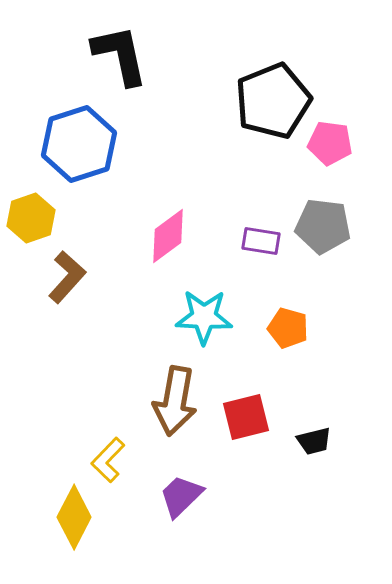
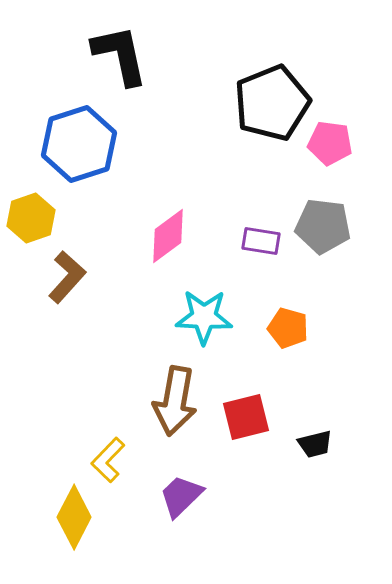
black pentagon: moved 1 px left, 2 px down
black trapezoid: moved 1 px right, 3 px down
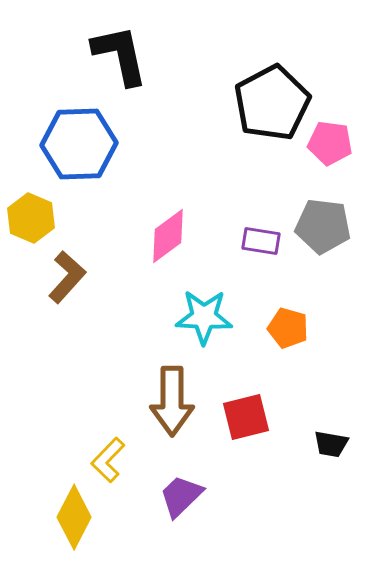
black pentagon: rotated 6 degrees counterclockwise
blue hexagon: rotated 16 degrees clockwise
yellow hexagon: rotated 18 degrees counterclockwise
brown arrow: moved 3 px left; rotated 10 degrees counterclockwise
black trapezoid: moved 16 px right; rotated 24 degrees clockwise
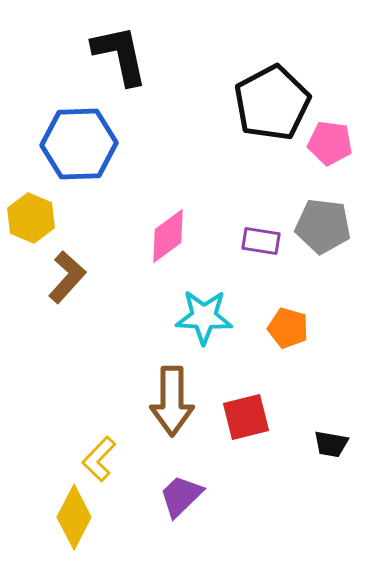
yellow L-shape: moved 9 px left, 1 px up
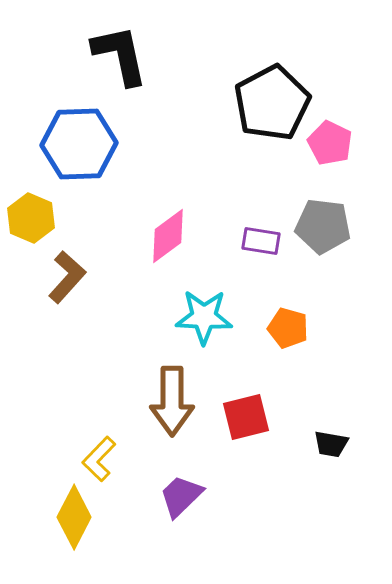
pink pentagon: rotated 18 degrees clockwise
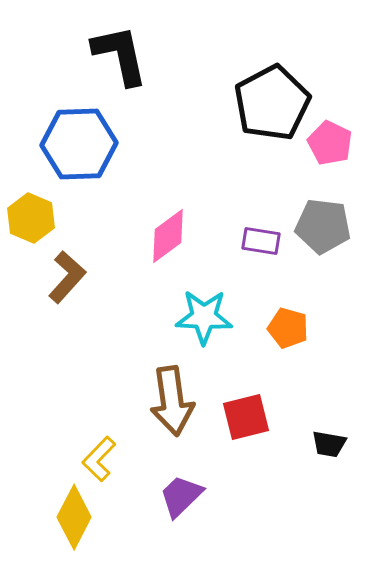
brown arrow: rotated 8 degrees counterclockwise
black trapezoid: moved 2 px left
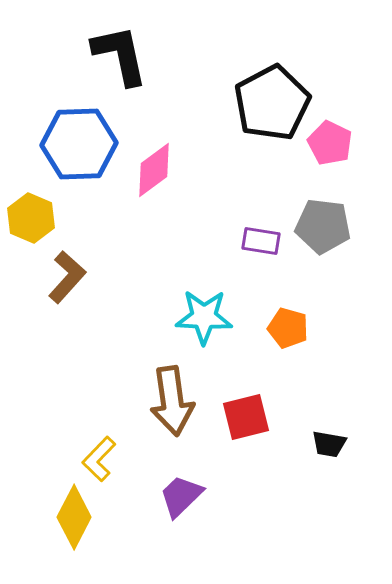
pink diamond: moved 14 px left, 66 px up
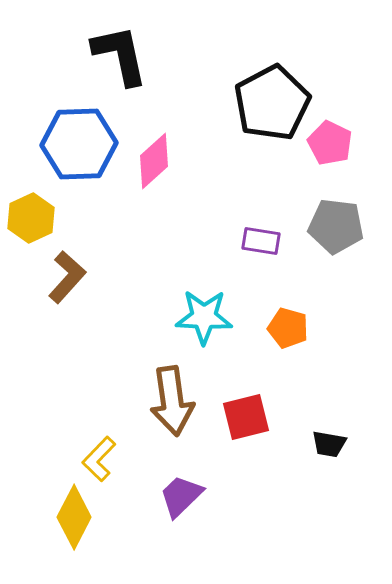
pink diamond: moved 9 px up; rotated 6 degrees counterclockwise
yellow hexagon: rotated 12 degrees clockwise
gray pentagon: moved 13 px right
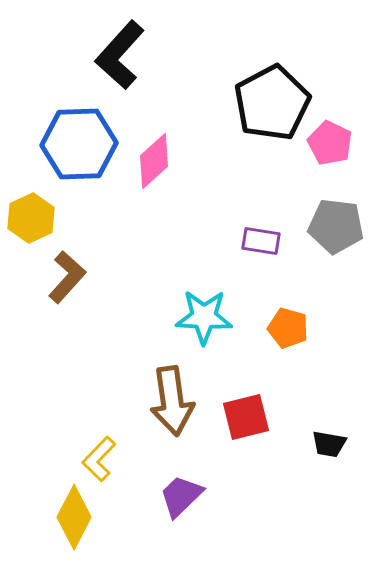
black L-shape: rotated 126 degrees counterclockwise
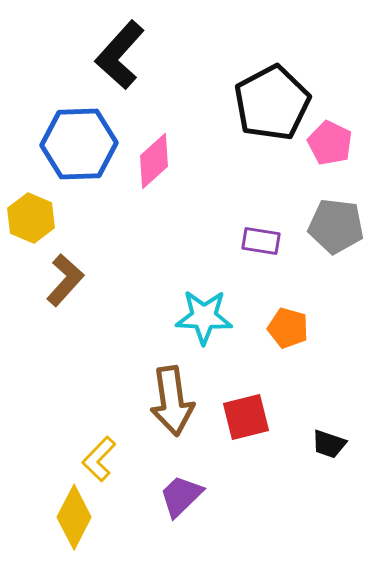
yellow hexagon: rotated 12 degrees counterclockwise
brown L-shape: moved 2 px left, 3 px down
black trapezoid: rotated 9 degrees clockwise
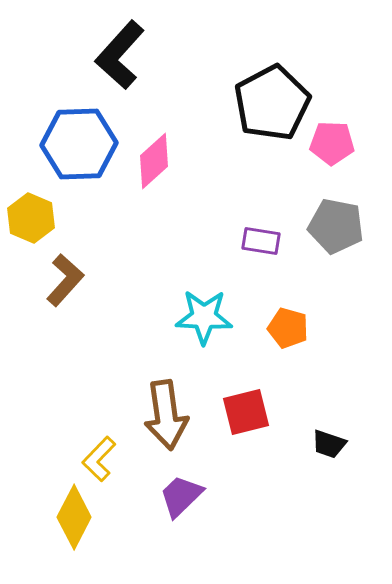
pink pentagon: moved 2 px right; rotated 24 degrees counterclockwise
gray pentagon: rotated 4 degrees clockwise
brown arrow: moved 6 px left, 14 px down
red square: moved 5 px up
